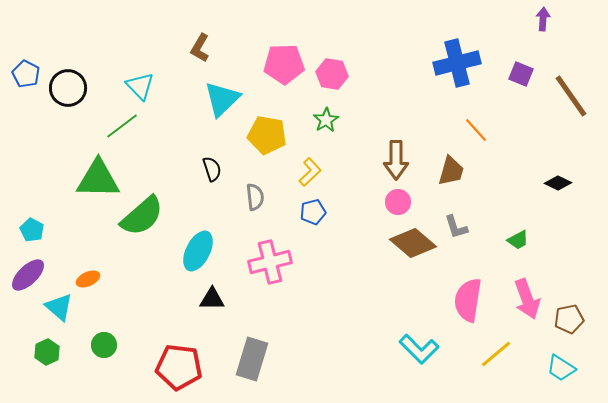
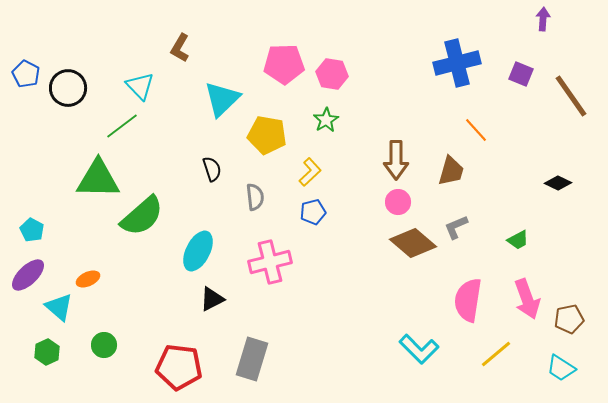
brown L-shape at (200, 48): moved 20 px left
gray L-shape at (456, 227): rotated 84 degrees clockwise
black triangle at (212, 299): rotated 28 degrees counterclockwise
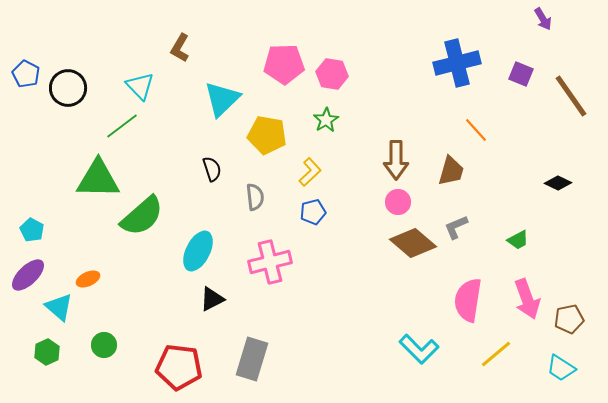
purple arrow at (543, 19): rotated 145 degrees clockwise
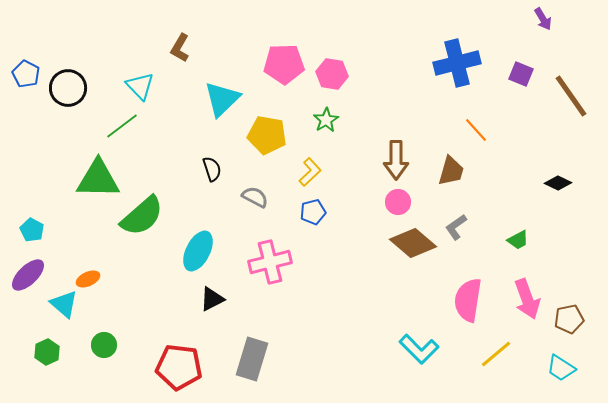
gray semicircle at (255, 197): rotated 56 degrees counterclockwise
gray L-shape at (456, 227): rotated 12 degrees counterclockwise
cyan triangle at (59, 307): moved 5 px right, 3 px up
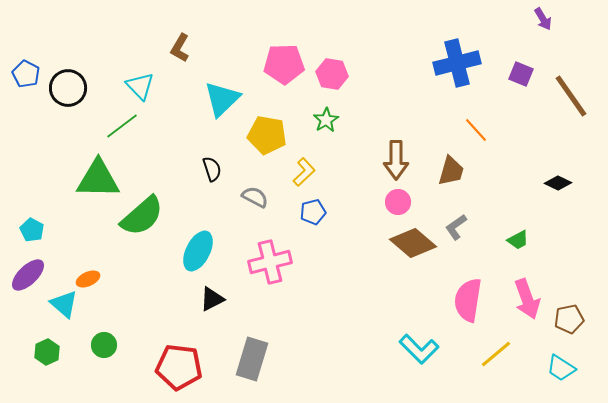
yellow L-shape at (310, 172): moved 6 px left
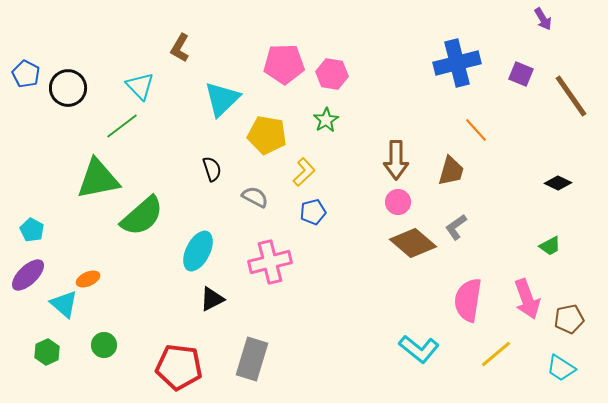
green triangle at (98, 179): rotated 12 degrees counterclockwise
green trapezoid at (518, 240): moved 32 px right, 6 px down
cyan L-shape at (419, 349): rotated 6 degrees counterclockwise
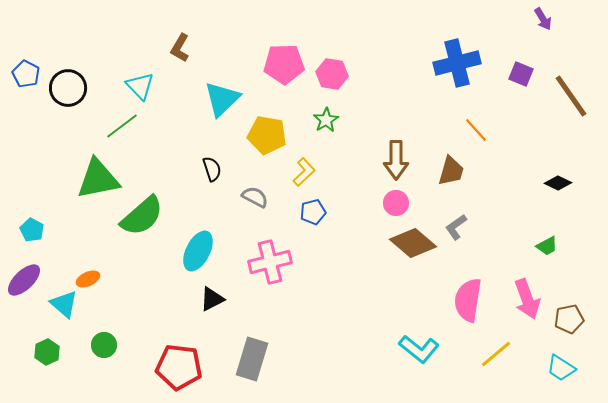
pink circle at (398, 202): moved 2 px left, 1 px down
green trapezoid at (550, 246): moved 3 px left
purple ellipse at (28, 275): moved 4 px left, 5 px down
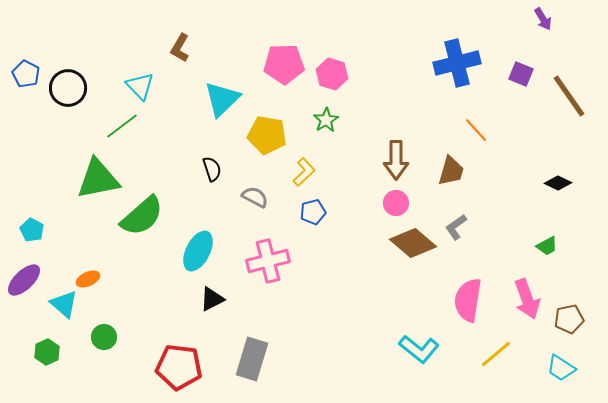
pink hexagon at (332, 74): rotated 8 degrees clockwise
brown line at (571, 96): moved 2 px left
pink cross at (270, 262): moved 2 px left, 1 px up
green circle at (104, 345): moved 8 px up
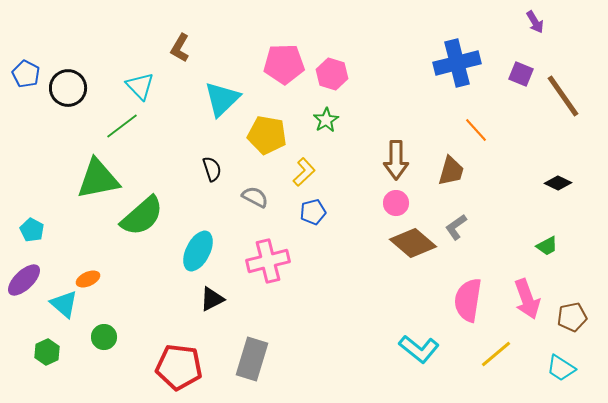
purple arrow at (543, 19): moved 8 px left, 3 px down
brown line at (569, 96): moved 6 px left
brown pentagon at (569, 319): moved 3 px right, 2 px up
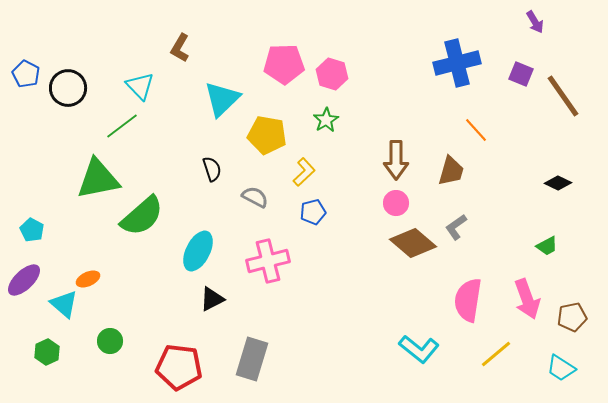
green circle at (104, 337): moved 6 px right, 4 px down
